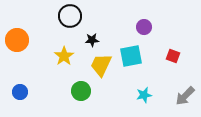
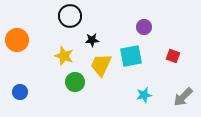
yellow star: rotated 18 degrees counterclockwise
green circle: moved 6 px left, 9 px up
gray arrow: moved 2 px left, 1 px down
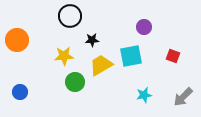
yellow star: rotated 24 degrees counterclockwise
yellow trapezoid: rotated 35 degrees clockwise
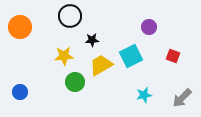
purple circle: moved 5 px right
orange circle: moved 3 px right, 13 px up
cyan square: rotated 15 degrees counterclockwise
gray arrow: moved 1 px left, 1 px down
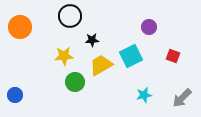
blue circle: moved 5 px left, 3 px down
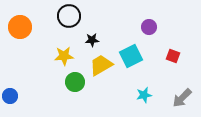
black circle: moved 1 px left
blue circle: moved 5 px left, 1 px down
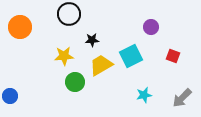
black circle: moved 2 px up
purple circle: moved 2 px right
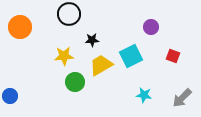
cyan star: rotated 21 degrees clockwise
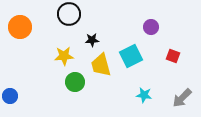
yellow trapezoid: rotated 75 degrees counterclockwise
